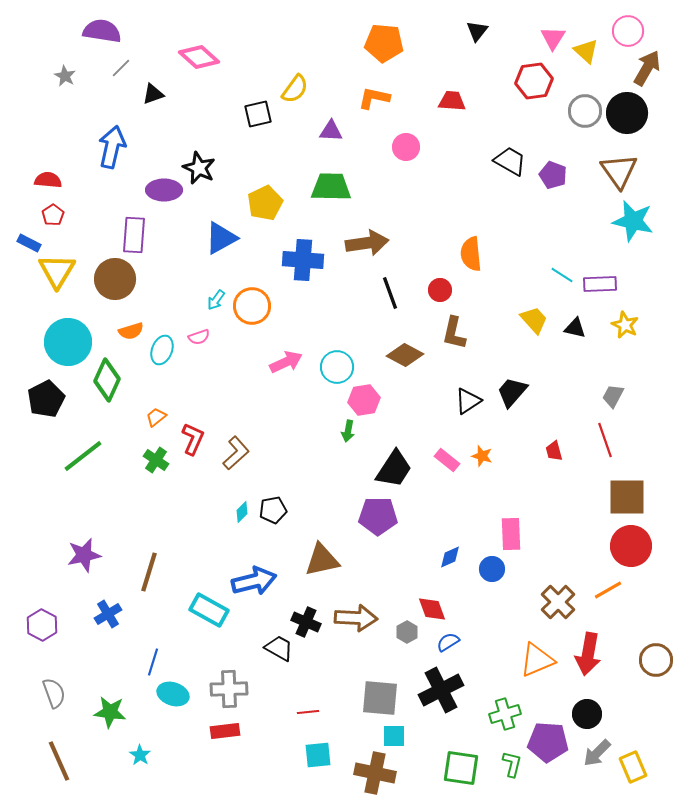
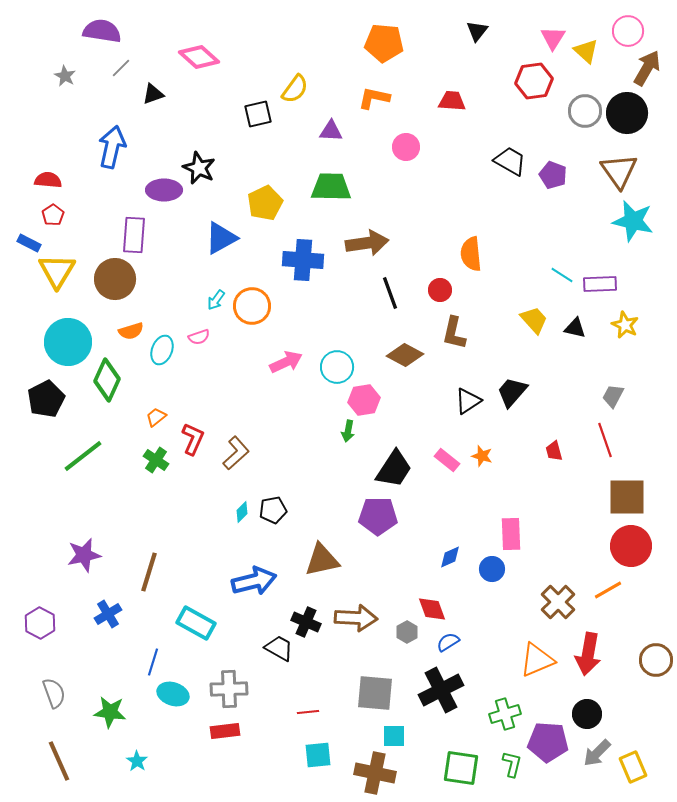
cyan rectangle at (209, 610): moved 13 px left, 13 px down
purple hexagon at (42, 625): moved 2 px left, 2 px up
gray square at (380, 698): moved 5 px left, 5 px up
cyan star at (140, 755): moved 3 px left, 6 px down
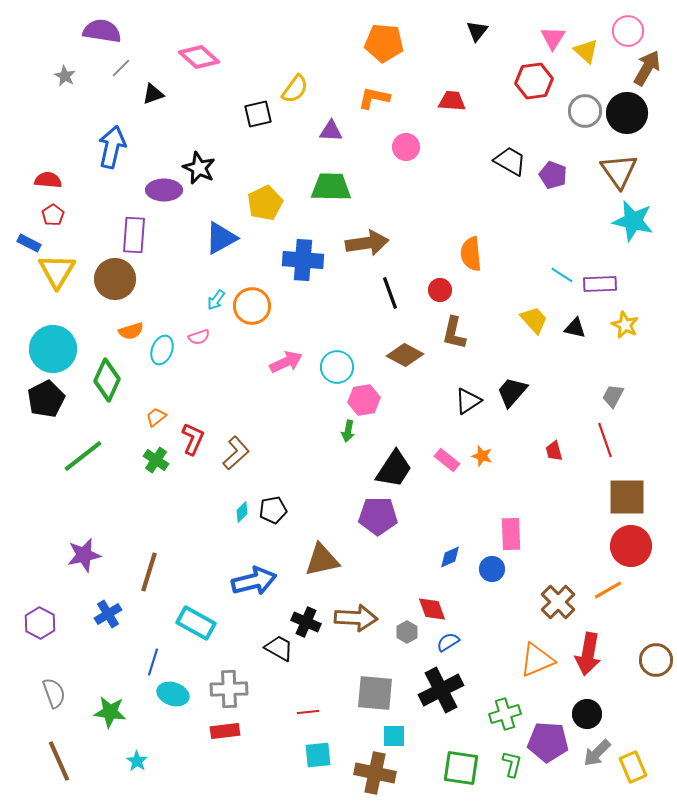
cyan circle at (68, 342): moved 15 px left, 7 px down
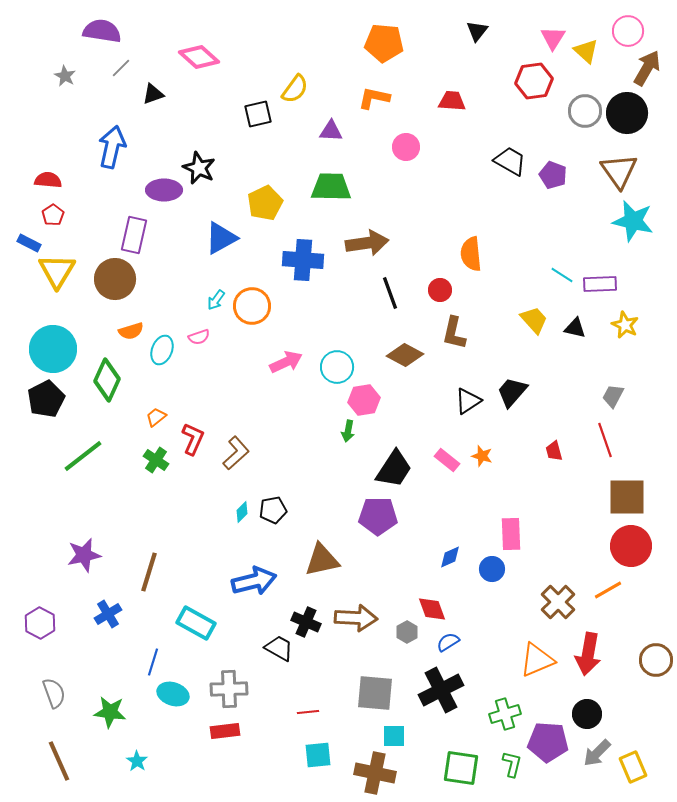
purple rectangle at (134, 235): rotated 9 degrees clockwise
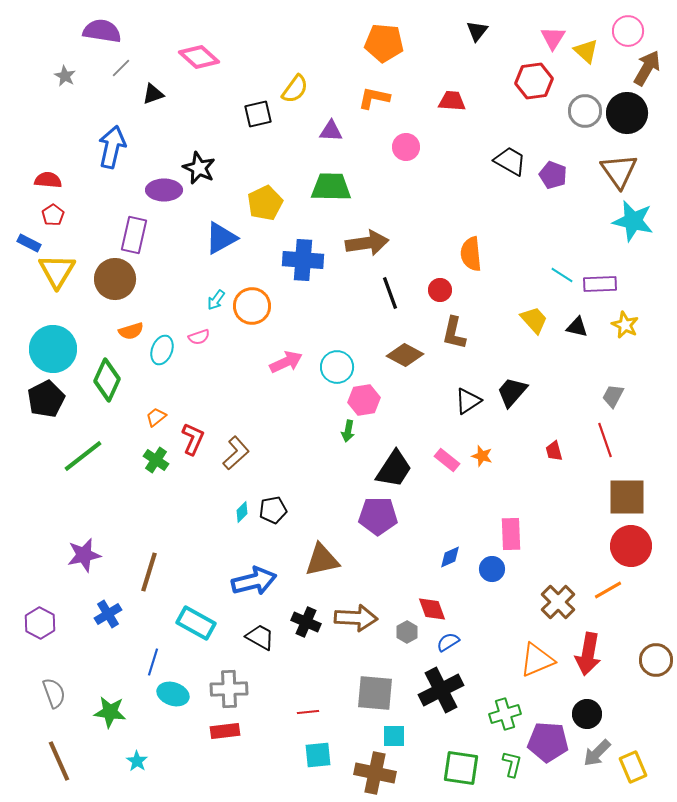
black triangle at (575, 328): moved 2 px right, 1 px up
black trapezoid at (279, 648): moved 19 px left, 11 px up
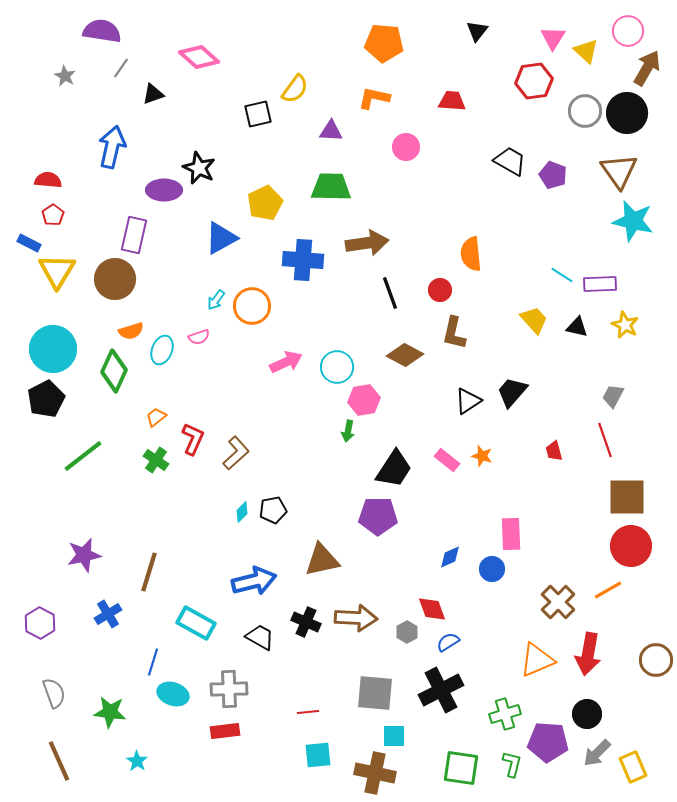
gray line at (121, 68): rotated 10 degrees counterclockwise
green diamond at (107, 380): moved 7 px right, 9 px up
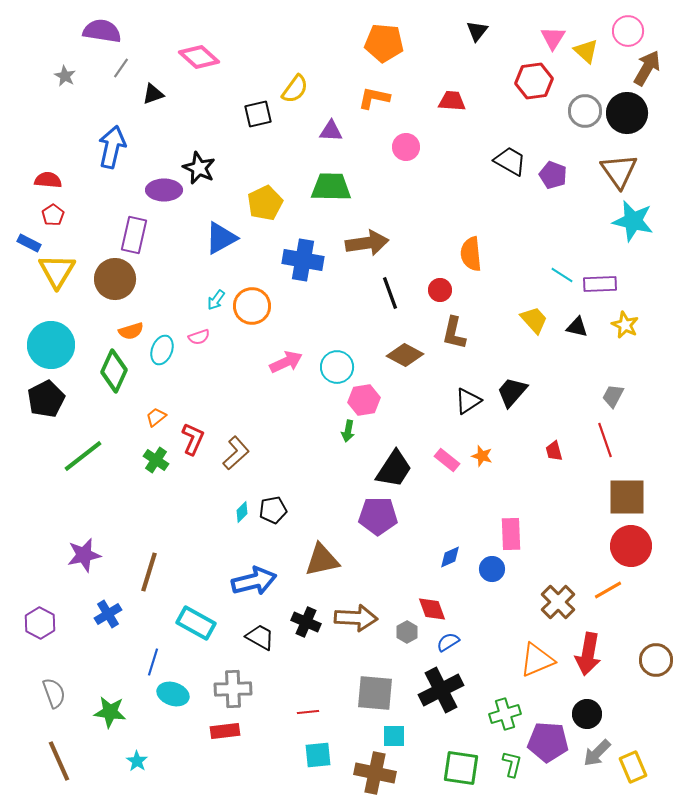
blue cross at (303, 260): rotated 6 degrees clockwise
cyan circle at (53, 349): moved 2 px left, 4 px up
gray cross at (229, 689): moved 4 px right
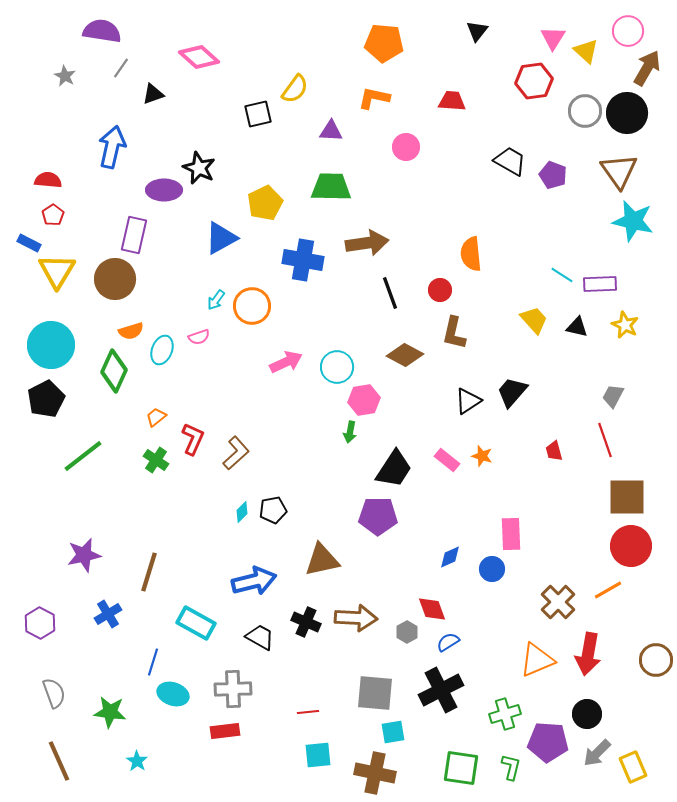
green arrow at (348, 431): moved 2 px right, 1 px down
cyan square at (394, 736): moved 1 px left, 4 px up; rotated 10 degrees counterclockwise
green L-shape at (512, 764): moved 1 px left, 3 px down
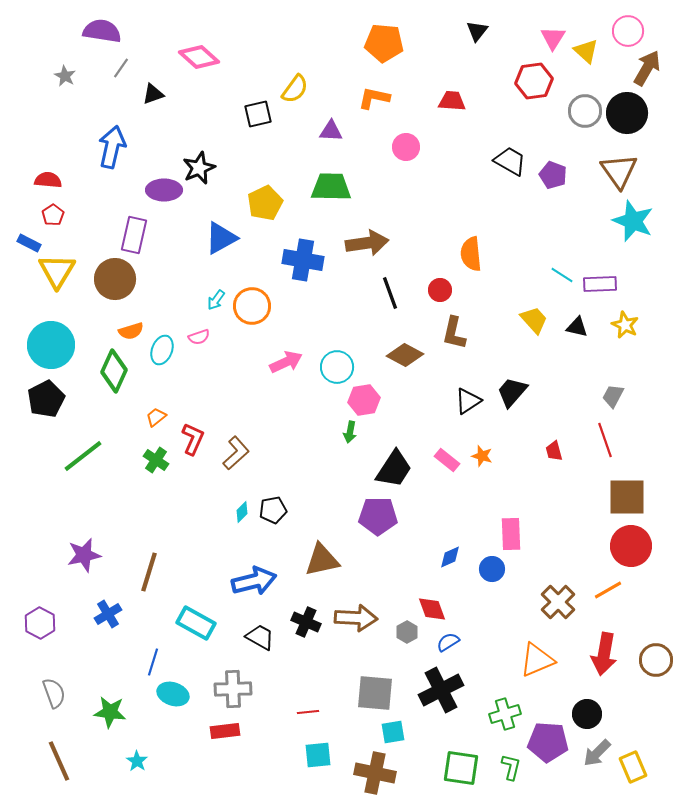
black star at (199, 168): rotated 24 degrees clockwise
cyan star at (633, 221): rotated 9 degrees clockwise
red arrow at (588, 654): moved 16 px right
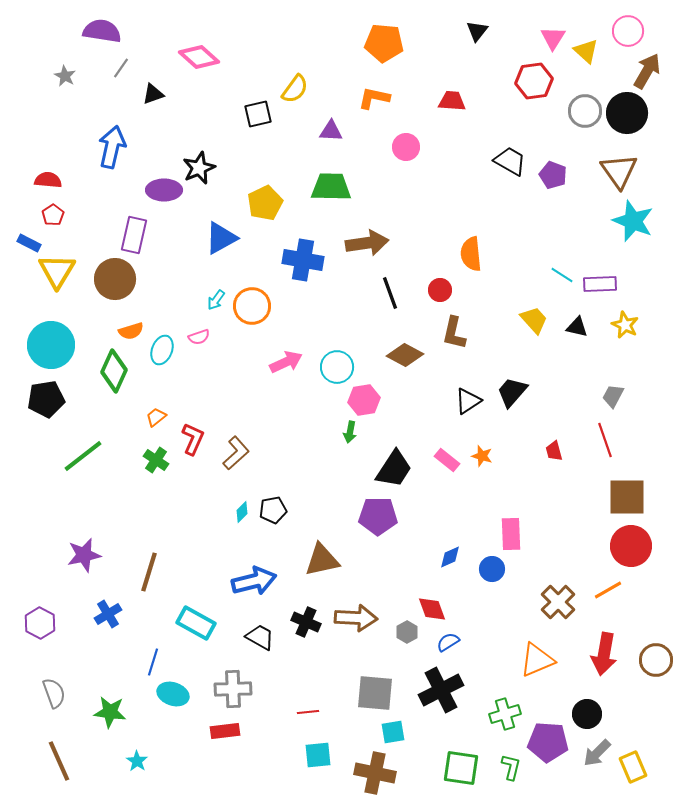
brown arrow at (647, 68): moved 3 px down
black pentagon at (46, 399): rotated 18 degrees clockwise
